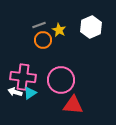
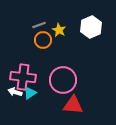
pink circle: moved 2 px right
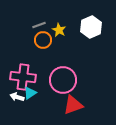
white arrow: moved 2 px right, 5 px down
red triangle: rotated 25 degrees counterclockwise
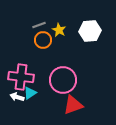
white hexagon: moved 1 px left, 4 px down; rotated 20 degrees clockwise
pink cross: moved 2 px left
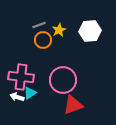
yellow star: rotated 16 degrees clockwise
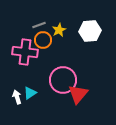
pink cross: moved 4 px right, 25 px up
white arrow: rotated 56 degrees clockwise
red triangle: moved 5 px right, 11 px up; rotated 30 degrees counterclockwise
